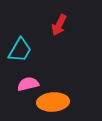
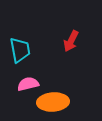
red arrow: moved 12 px right, 16 px down
cyan trapezoid: rotated 40 degrees counterclockwise
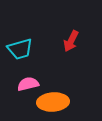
cyan trapezoid: moved 1 px up; rotated 84 degrees clockwise
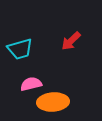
red arrow: rotated 20 degrees clockwise
pink semicircle: moved 3 px right
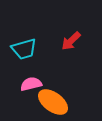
cyan trapezoid: moved 4 px right
orange ellipse: rotated 40 degrees clockwise
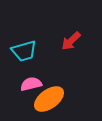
cyan trapezoid: moved 2 px down
orange ellipse: moved 4 px left, 3 px up; rotated 72 degrees counterclockwise
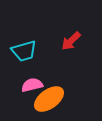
pink semicircle: moved 1 px right, 1 px down
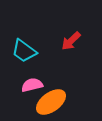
cyan trapezoid: rotated 52 degrees clockwise
orange ellipse: moved 2 px right, 3 px down
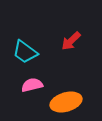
cyan trapezoid: moved 1 px right, 1 px down
orange ellipse: moved 15 px right; rotated 20 degrees clockwise
